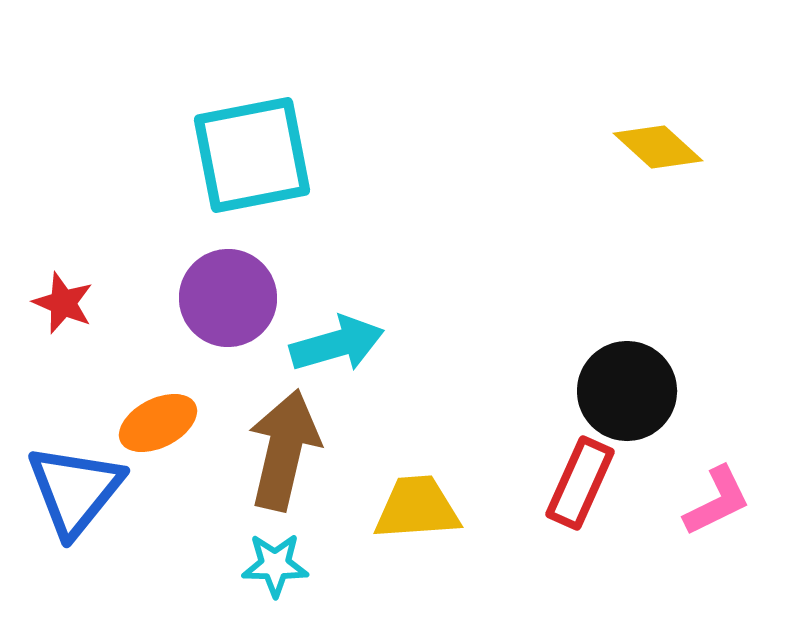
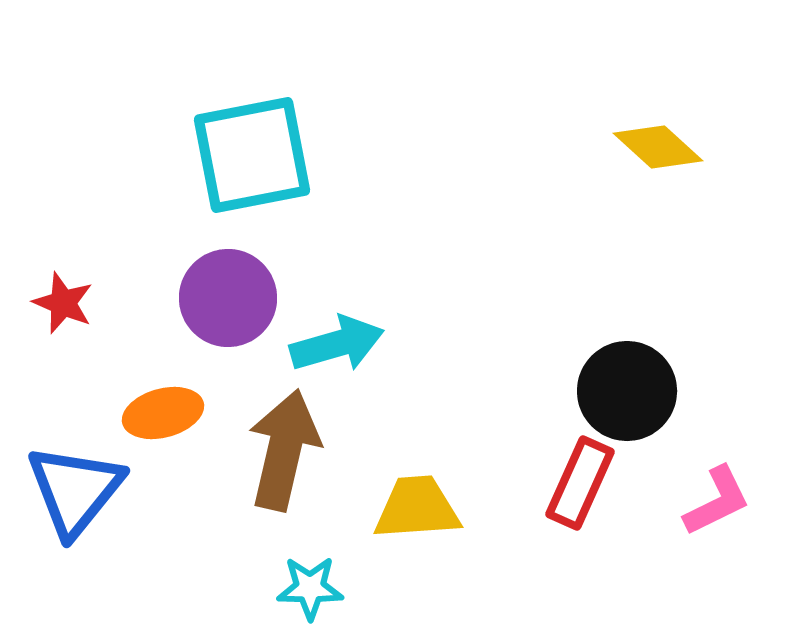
orange ellipse: moved 5 px right, 10 px up; rotated 12 degrees clockwise
cyan star: moved 35 px right, 23 px down
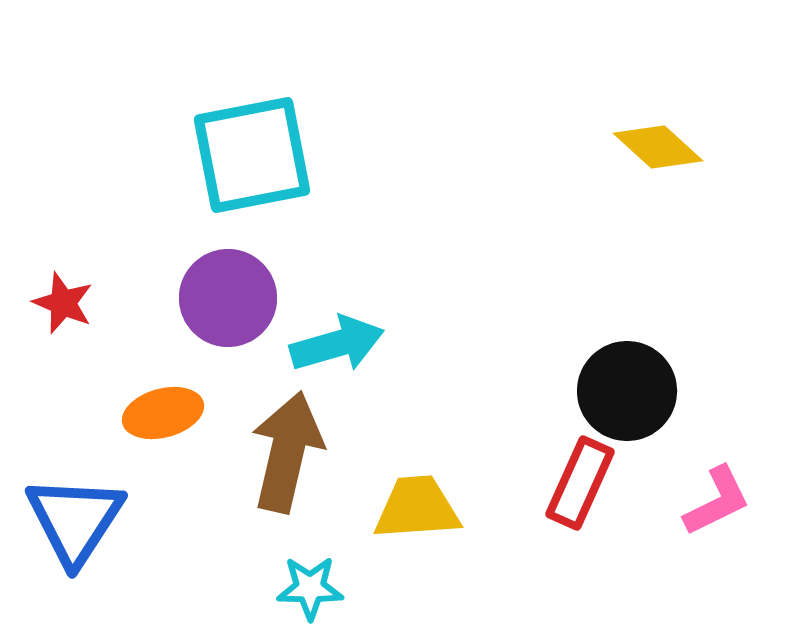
brown arrow: moved 3 px right, 2 px down
blue triangle: moved 30 px down; rotated 6 degrees counterclockwise
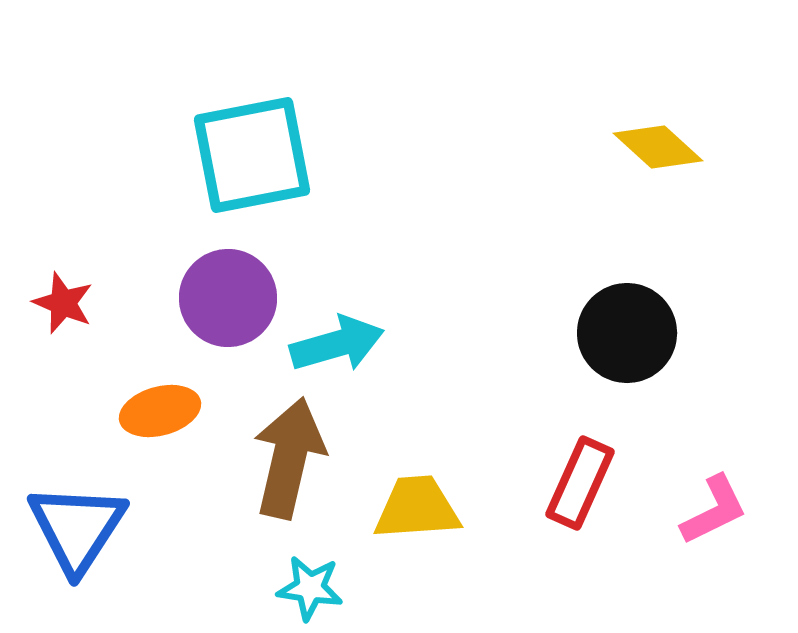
black circle: moved 58 px up
orange ellipse: moved 3 px left, 2 px up
brown arrow: moved 2 px right, 6 px down
pink L-shape: moved 3 px left, 9 px down
blue triangle: moved 2 px right, 8 px down
cyan star: rotated 8 degrees clockwise
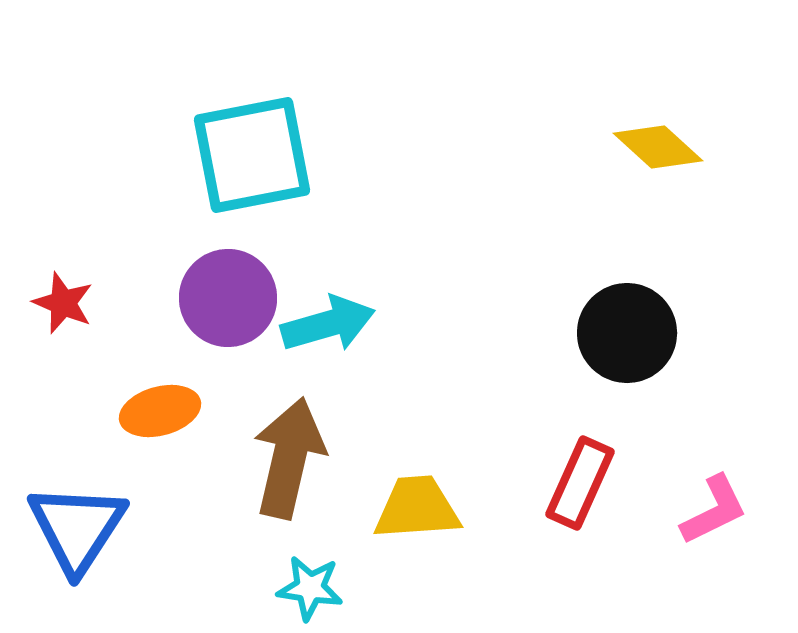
cyan arrow: moved 9 px left, 20 px up
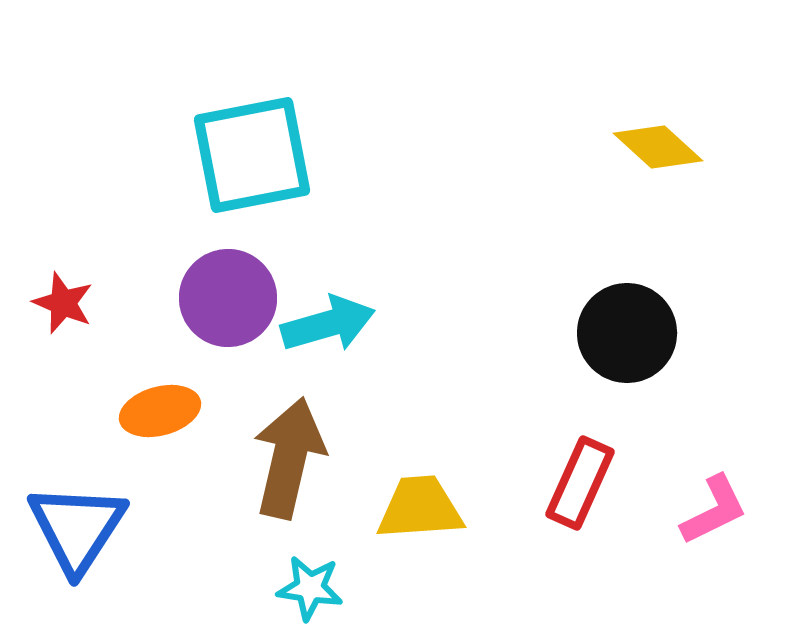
yellow trapezoid: moved 3 px right
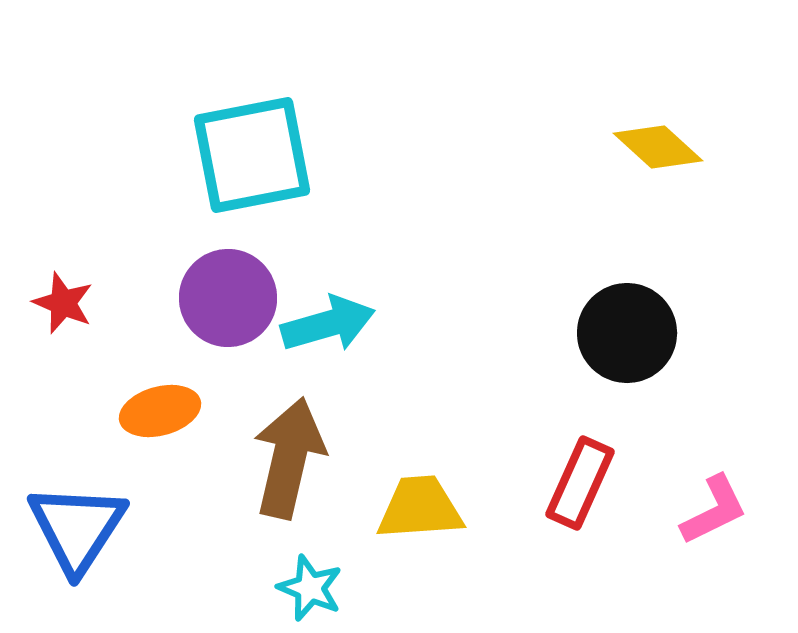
cyan star: rotated 14 degrees clockwise
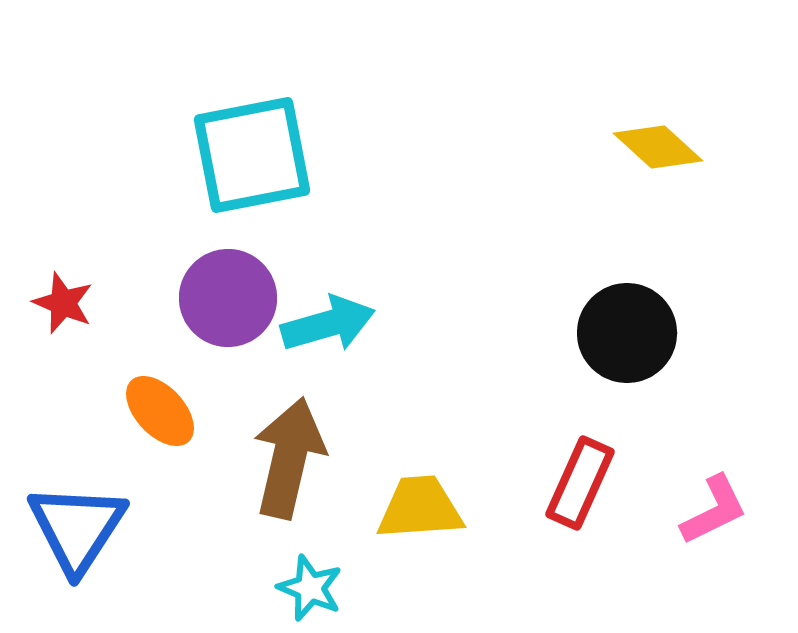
orange ellipse: rotated 62 degrees clockwise
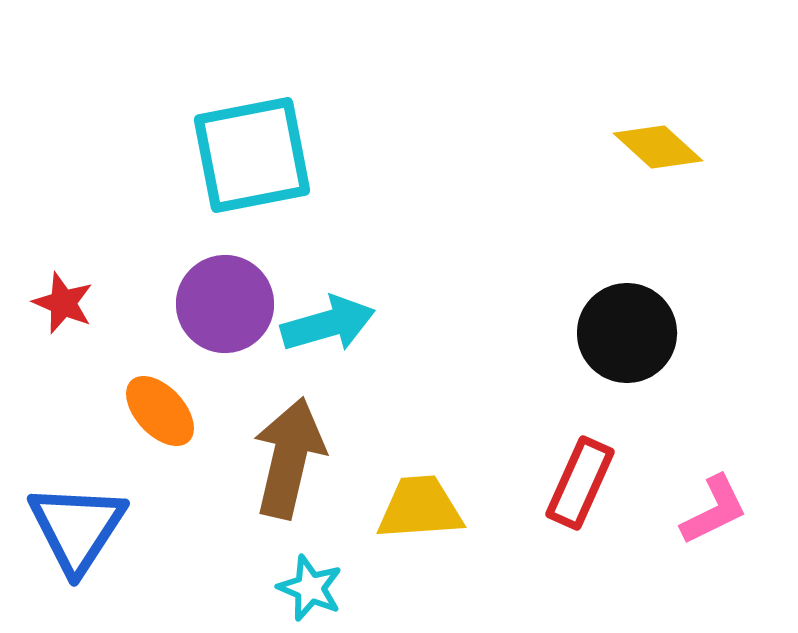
purple circle: moved 3 px left, 6 px down
